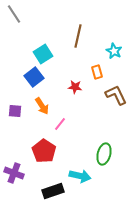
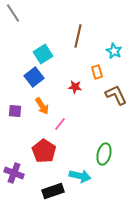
gray line: moved 1 px left, 1 px up
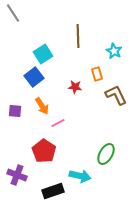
brown line: rotated 15 degrees counterclockwise
orange rectangle: moved 2 px down
pink line: moved 2 px left, 1 px up; rotated 24 degrees clockwise
green ellipse: moved 2 px right; rotated 15 degrees clockwise
purple cross: moved 3 px right, 2 px down
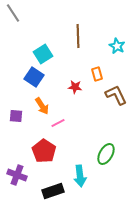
cyan star: moved 3 px right, 5 px up
blue square: rotated 18 degrees counterclockwise
purple square: moved 1 px right, 5 px down
cyan arrow: rotated 70 degrees clockwise
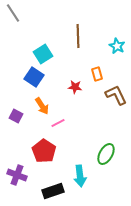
purple square: rotated 24 degrees clockwise
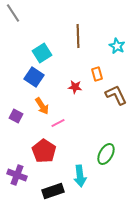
cyan square: moved 1 px left, 1 px up
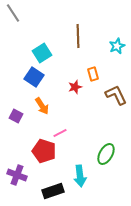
cyan star: rotated 21 degrees clockwise
orange rectangle: moved 4 px left
red star: rotated 24 degrees counterclockwise
pink line: moved 2 px right, 10 px down
red pentagon: rotated 15 degrees counterclockwise
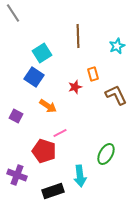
orange arrow: moved 6 px right; rotated 24 degrees counterclockwise
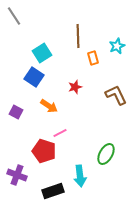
gray line: moved 1 px right, 3 px down
orange rectangle: moved 16 px up
orange arrow: moved 1 px right
purple square: moved 4 px up
